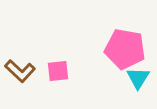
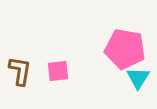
brown L-shape: rotated 124 degrees counterclockwise
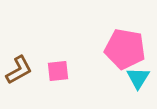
brown L-shape: moved 1 px left, 1 px up; rotated 52 degrees clockwise
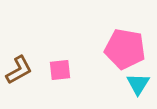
pink square: moved 2 px right, 1 px up
cyan triangle: moved 6 px down
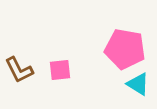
brown L-shape: rotated 92 degrees clockwise
cyan triangle: rotated 30 degrees counterclockwise
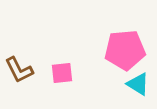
pink pentagon: moved 1 px down; rotated 15 degrees counterclockwise
pink square: moved 2 px right, 3 px down
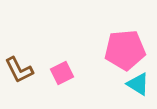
pink square: rotated 20 degrees counterclockwise
